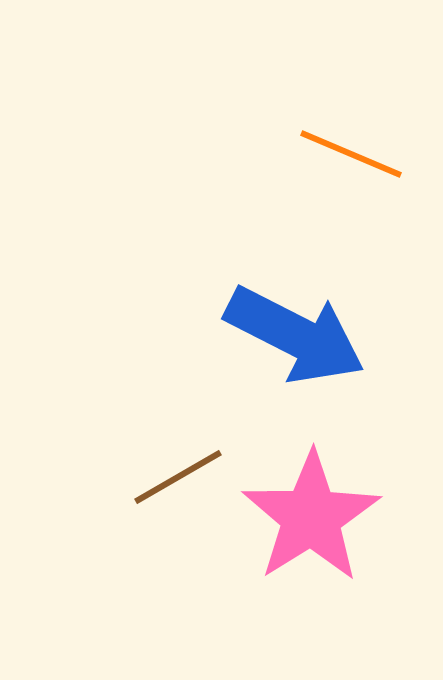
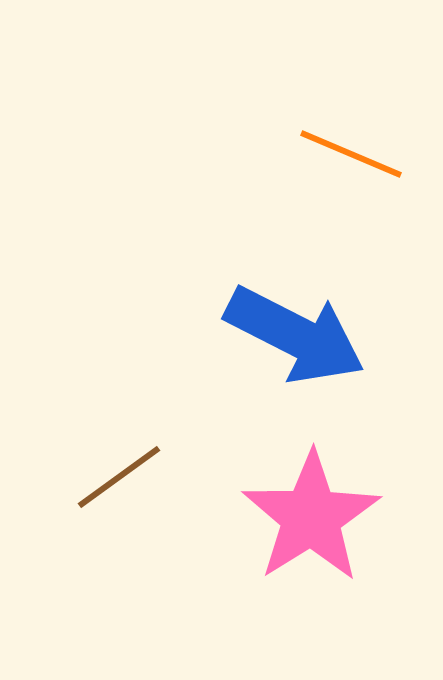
brown line: moved 59 px left; rotated 6 degrees counterclockwise
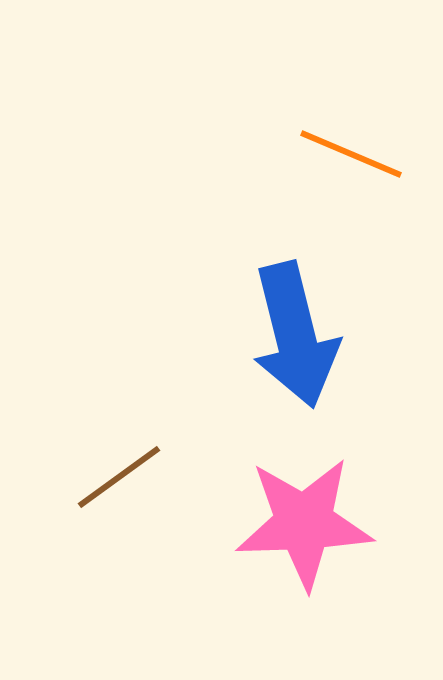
blue arrow: rotated 49 degrees clockwise
pink star: moved 7 px left, 6 px down; rotated 30 degrees clockwise
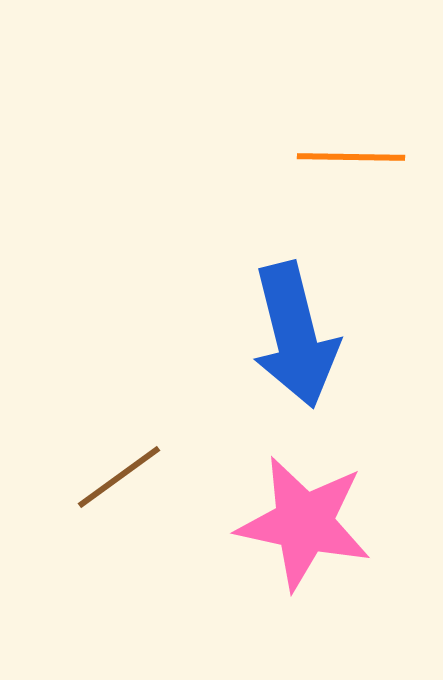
orange line: moved 3 px down; rotated 22 degrees counterclockwise
pink star: rotated 14 degrees clockwise
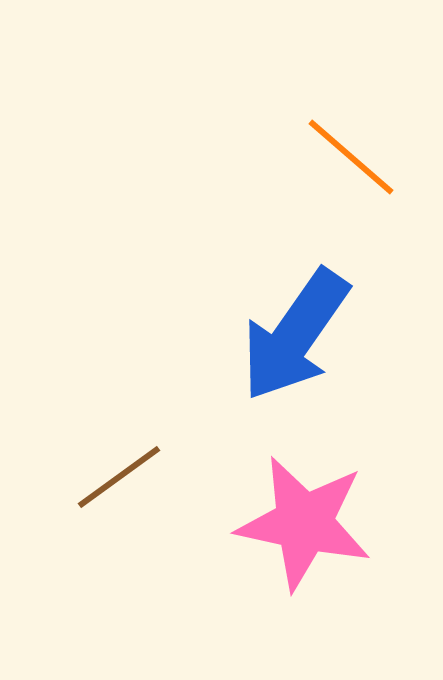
orange line: rotated 40 degrees clockwise
blue arrow: rotated 49 degrees clockwise
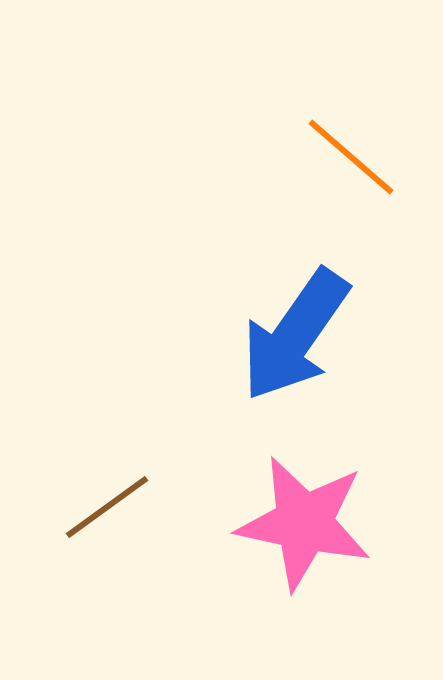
brown line: moved 12 px left, 30 px down
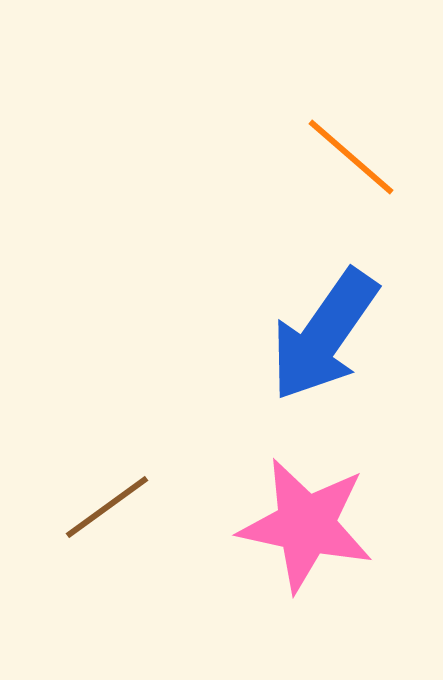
blue arrow: moved 29 px right
pink star: moved 2 px right, 2 px down
